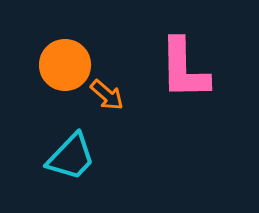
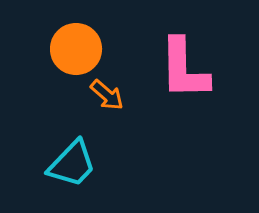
orange circle: moved 11 px right, 16 px up
cyan trapezoid: moved 1 px right, 7 px down
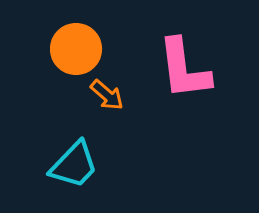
pink L-shape: rotated 6 degrees counterclockwise
cyan trapezoid: moved 2 px right, 1 px down
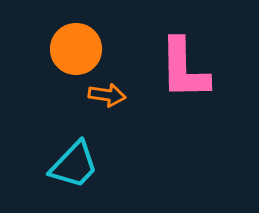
pink L-shape: rotated 6 degrees clockwise
orange arrow: rotated 33 degrees counterclockwise
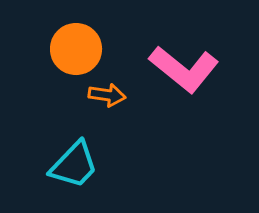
pink L-shape: rotated 50 degrees counterclockwise
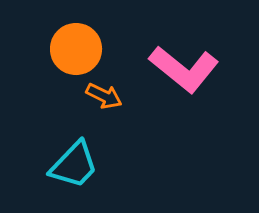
orange arrow: moved 3 px left, 1 px down; rotated 18 degrees clockwise
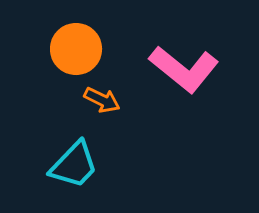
orange arrow: moved 2 px left, 4 px down
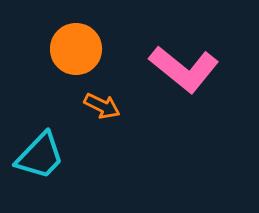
orange arrow: moved 6 px down
cyan trapezoid: moved 34 px left, 9 px up
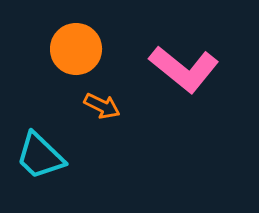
cyan trapezoid: rotated 90 degrees clockwise
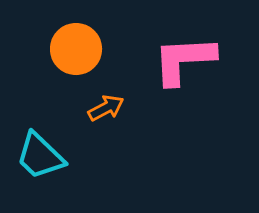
pink L-shape: moved 9 px up; rotated 138 degrees clockwise
orange arrow: moved 4 px right, 2 px down; rotated 54 degrees counterclockwise
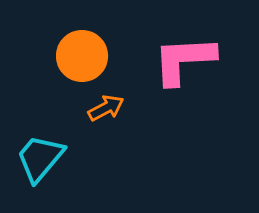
orange circle: moved 6 px right, 7 px down
cyan trapezoid: moved 2 px down; rotated 86 degrees clockwise
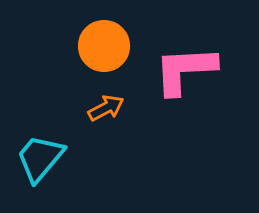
orange circle: moved 22 px right, 10 px up
pink L-shape: moved 1 px right, 10 px down
